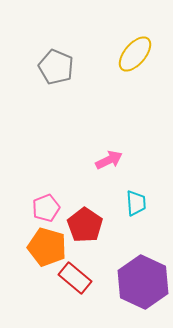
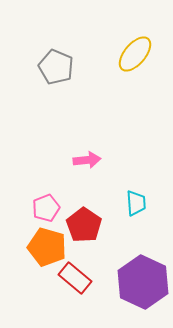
pink arrow: moved 22 px left; rotated 20 degrees clockwise
red pentagon: moved 1 px left
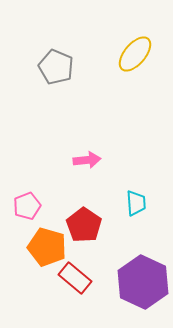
pink pentagon: moved 19 px left, 2 px up
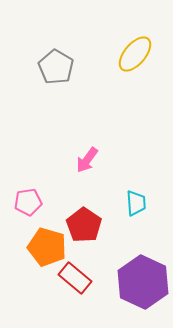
gray pentagon: rotated 8 degrees clockwise
pink arrow: rotated 132 degrees clockwise
pink pentagon: moved 1 px right, 4 px up; rotated 12 degrees clockwise
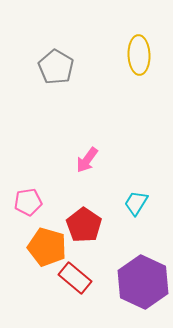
yellow ellipse: moved 4 px right, 1 px down; rotated 42 degrees counterclockwise
cyan trapezoid: rotated 144 degrees counterclockwise
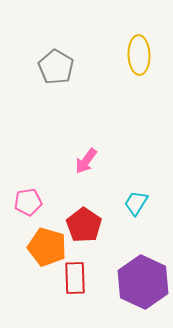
pink arrow: moved 1 px left, 1 px down
red rectangle: rotated 48 degrees clockwise
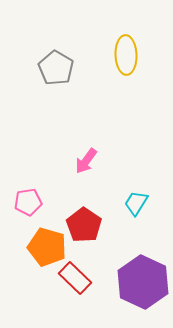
yellow ellipse: moved 13 px left
gray pentagon: moved 1 px down
red rectangle: rotated 44 degrees counterclockwise
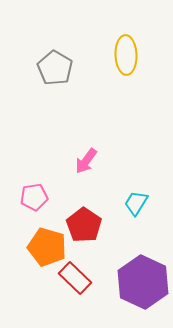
gray pentagon: moved 1 px left
pink pentagon: moved 6 px right, 5 px up
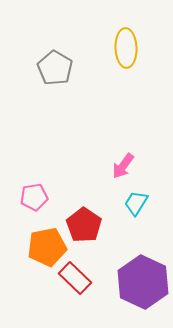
yellow ellipse: moved 7 px up
pink arrow: moved 37 px right, 5 px down
orange pentagon: rotated 27 degrees counterclockwise
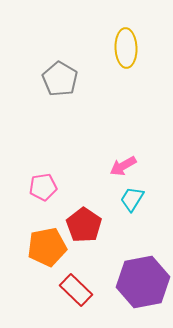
gray pentagon: moved 5 px right, 11 px down
pink arrow: rotated 24 degrees clockwise
pink pentagon: moved 9 px right, 10 px up
cyan trapezoid: moved 4 px left, 4 px up
red rectangle: moved 1 px right, 12 px down
purple hexagon: rotated 24 degrees clockwise
